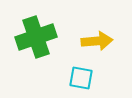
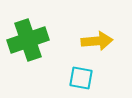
green cross: moved 8 px left, 3 px down
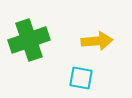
green cross: moved 1 px right
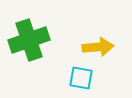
yellow arrow: moved 1 px right, 6 px down
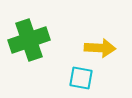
yellow arrow: moved 2 px right, 1 px down; rotated 8 degrees clockwise
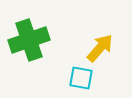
yellow arrow: rotated 52 degrees counterclockwise
